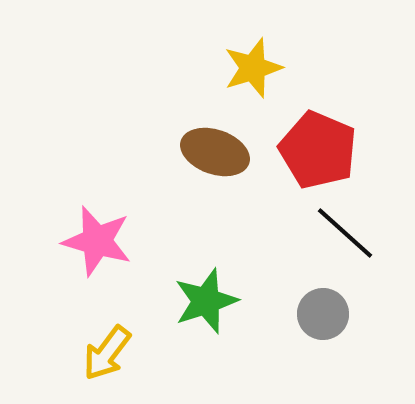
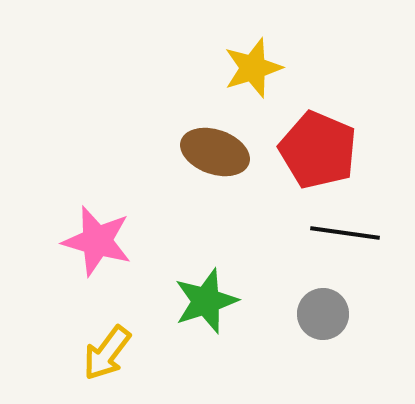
black line: rotated 34 degrees counterclockwise
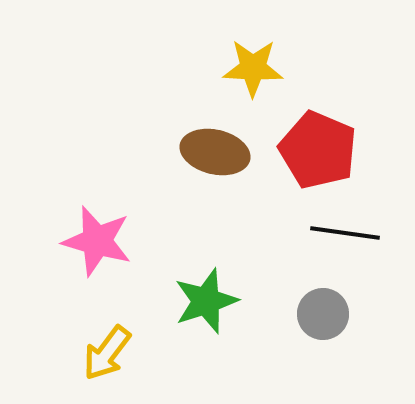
yellow star: rotated 20 degrees clockwise
brown ellipse: rotated 6 degrees counterclockwise
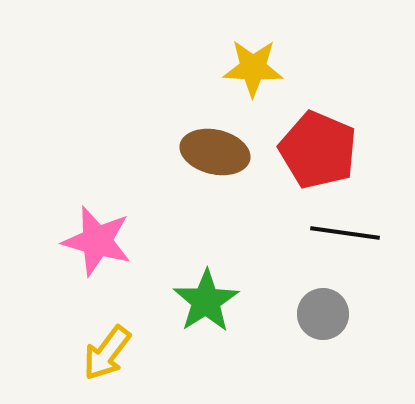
green star: rotated 14 degrees counterclockwise
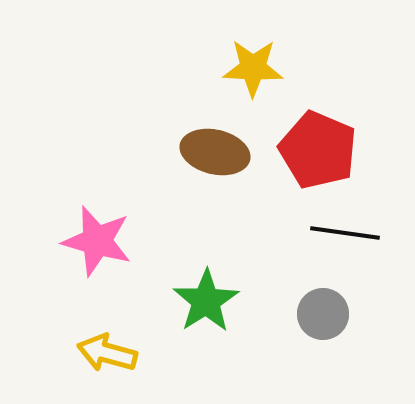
yellow arrow: rotated 68 degrees clockwise
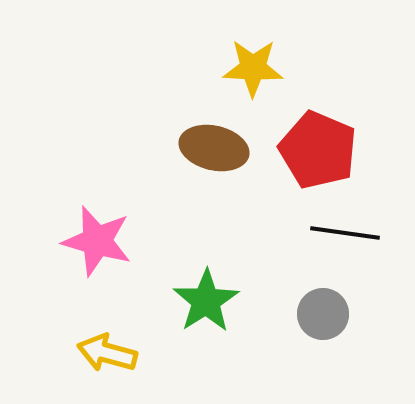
brown ellipse: moved 1 px left, 4 px up
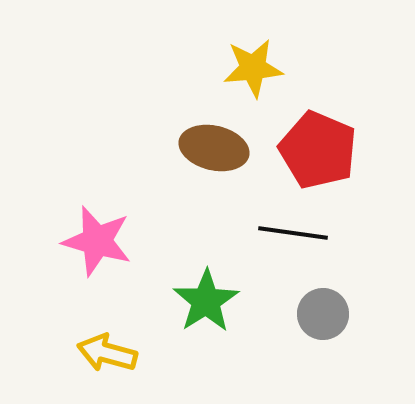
yellow star: rotated 8 degrees counterclockwise
black line: moved 52 px left
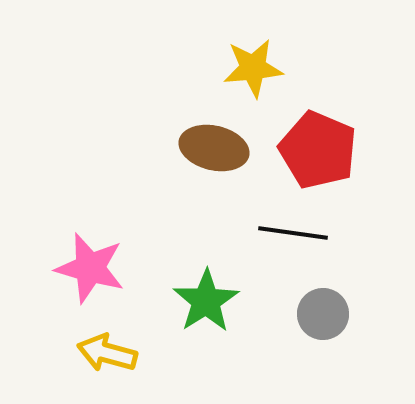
pink star: moved 7 px left, 27 px down
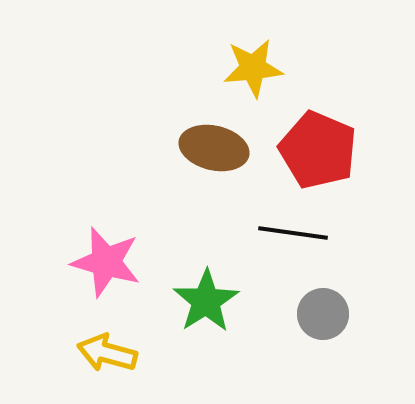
pink star: moved 16 px right, 6 px up
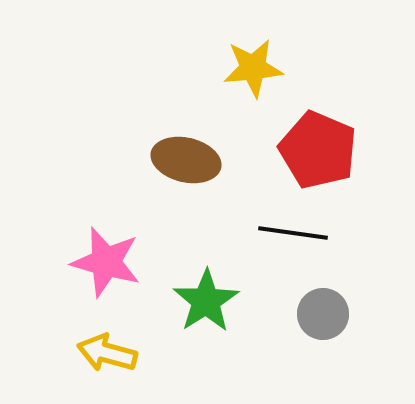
brown ellipse: moved 28 px left, 12 px down
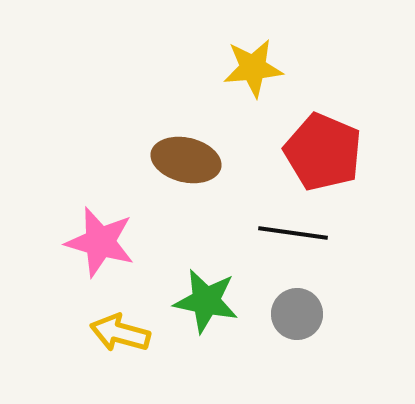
red pentagon: moved 5 px right, 2 px down
pink star: moved 6 px left, 20 px up
green star: rotated 28 degrees counterclockwise
gray circle: moved 26 px left
yellow arrow: moved 13 px right, 20 px up
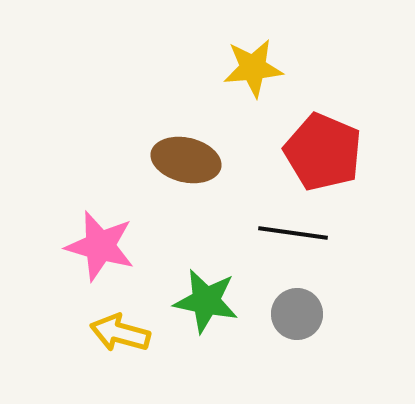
pink star: moved 4 px down
